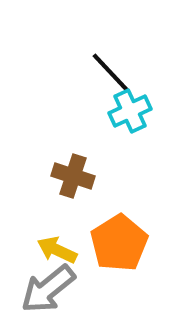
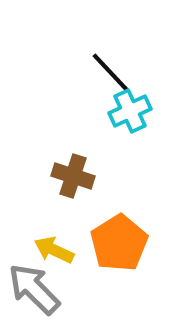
yellow arrow: moved 3 px left
gray arrow: moved 14 px left; rotated 84 degrees clockwise
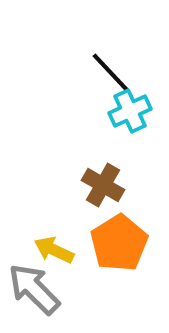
brown cross: moved 30 px right, 9 px down; rotated 12 degrees clockwise
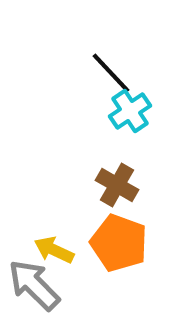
cyan cross: rotated 9 degrees counterclockwise
brown cross: moved 14 px right
orange pentagon: rotated 20 degrees counterclockwise
gray arrow: moved 4 px up
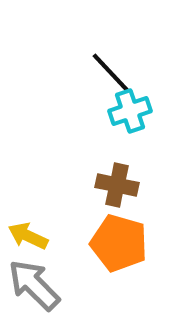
cyan cross: rotated 15 degrees clockwise
brown cross: rotated 18 degrees counterclockwise
orange pentagon: rotated 4 degrees counterclockwise
yellow arrow: moved 26 px left, 14 px up
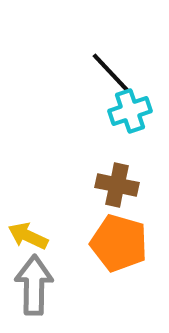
gray arrow: rotated 46 degrees clockwise
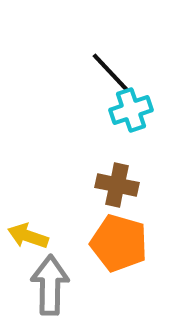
cyan cross: moved 1 px right, 1 px up
yellow arrow: rotated 6 degrees counterclockwise
gray arrow: moved 16 px right
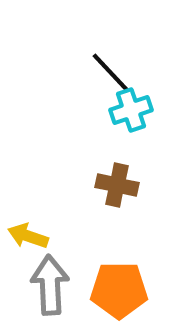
orange pentagon: moved 47 px down; rotated 16 degrees counterclockwise
gray arrow: rotated 4 degrees counterclockwise
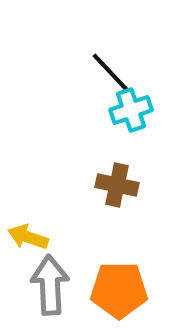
yellow arrow: moved 1 px down
